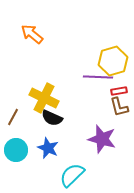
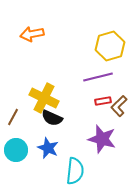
orange arrow: rotated 50 degrees counterclockwise
yellow hexagon: moved 3 px left, 15 px up
purple line: rotated 16 degrees counterclockwise
red rectangle: moved 16 px left, 10 px down
brown L-shape: moved 1 px up; rotated 60 degrees clockwise
cyan semicircle: moved 3 px right, 4 px up; rotated 140 degrees clockwise
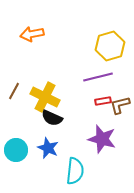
yellow cross: moved 1 px right, 1 px up
brown L-shape: moved 1 px right, 1 px up; rotated 30 degrees clockwise
brown line: moved 1 px right, 26 px up
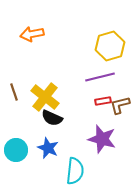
purple line: moved 2 px right
brown line: moved 1 px down; rotated 48 degrees counterclockwise
yellow cross: rotated 12 degrees clockwise
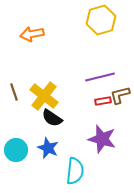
yellow hexagon: moved 9 px left, 26 px up
yellow cross: moved 1 px left, 1 px up
brown L-shape: moved 10 px up
black semicircle: rotated 10 degrees clockwise
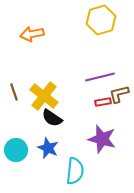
brown L-shape: moved 1 px left, 1 px up
red rectangle: moved 1 px down
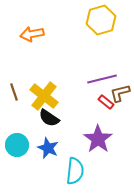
purple line: moved 2 px right, 2 px down
brown L-shape: moved 1 px right, 1 px up
red rectangle: moved 3 px right; rotated 49 degrees clockwise
black semicircle: moved 3 px left
purple star: moved 4 px left; rotated 20 degrees clockwise
cyan circle: moved 1 px right, 5 px up
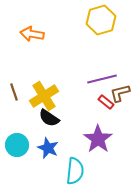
orange arrow: rotated 20 degrees clockwise
yellow cross: rotated 20 degrees clockwise
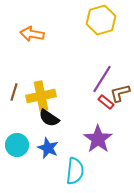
purple line: rotated 44 degrees counterclockwise
brown line: rotated 36 degrees clockwise
yellow cross: moved 3 px left; rotated 20 degrees clockwise
